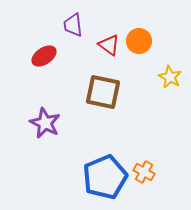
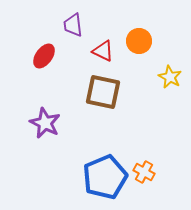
red triangle: moved 6 px left, 6 px down; rotated 10 degrees counterclockwise
red ellipse: rotated 20 degrees counterclockwise
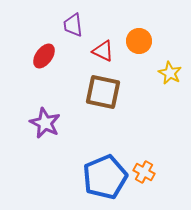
yellow star: moved 4 px up
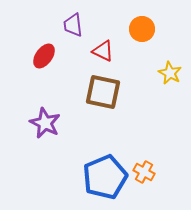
orange circle: moved 3 px right, 12 px up
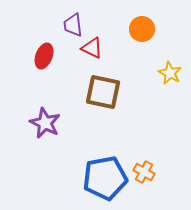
red triangle: moved 11 px left, 3 px up
red ellipse: rotated 15 degrees counterclockwise
blue pentagon: moved 1 px down; rotated 12 degrees clockwise
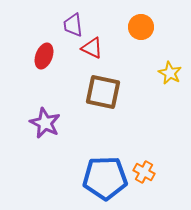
orange circle: moved 1 px left, 2 px up
blue pentagon: rotated 9 degrees clockwise
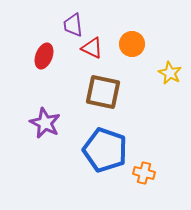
orange circle: moved 9 px left, 17 px down
orange cross: moved 1 px down; rotated 15 degrees counterclockwise
blue pentagon: moved 28 px up; rotated 21 degrees clockwise
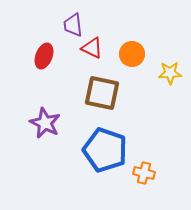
orange circle: moved 10 px down
yellow star: rotated 30 degrees counterclockwise
brown square: moved 1 px left, 1 px down
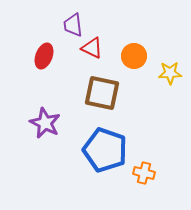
orange circle: moved 2 px right, 2 px down
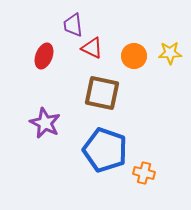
yellow star: moved 20 px up
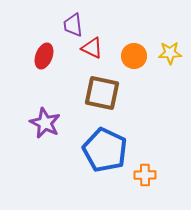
blue pentagon: rotated 6 degrees clockwise
orange cross: moved 1 px right, 2 px down; rotated 15 degrees counterclockwise
